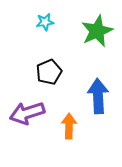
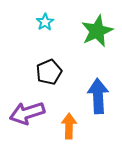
cyan star: rotated 24 degrees counterclockwise
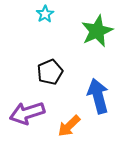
cyan star: moved 8 px up
black pentagon: moved 1 px right
blue arrow: rotated 12 degrees counterclockwise
orange arrow: rotated 135 degrees counterclockwise
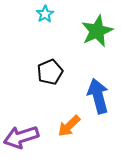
purple arrow: moved 6 px left, 24 px down
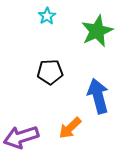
cyan star: moved 2 px right, 2 px down
black pentagon: rotated 20 degrees clockwise
orange arrow: moved 1 px right, 2 px down
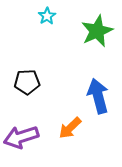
black pentagon: moved 23 px left, 10 px down
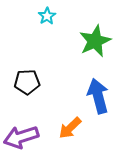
green star: moved 2 px left, 10 px down
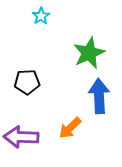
cyan star: moved 6 px left
green star: moved 6 px left, 12 px down
blue arrow: moved 1 px right; rotated 12 degrees clockwise
purple arrow: rotated 20 degrees clockwise
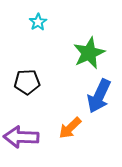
cyan star: moved 3 px left, 6 px down
blue arrow: rotated 152 degrees counterclockwise
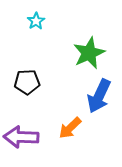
cyan star: moved 2 px left, 1 px up
